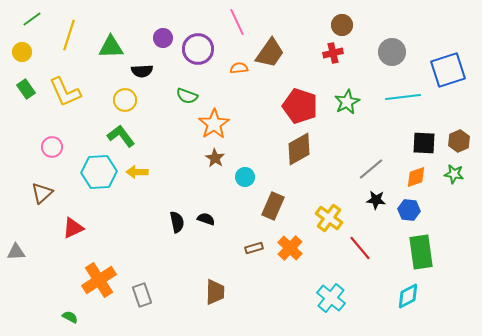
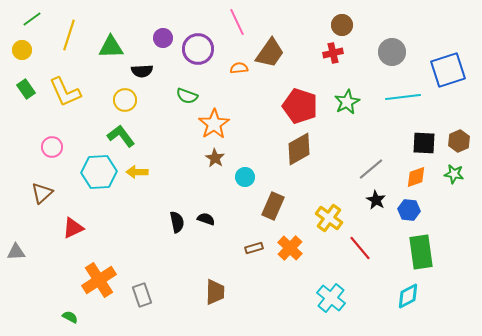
yellow circle at (22, 52): moved 2 px up
black star at (376, 200): rotated 24 degrees clockwise
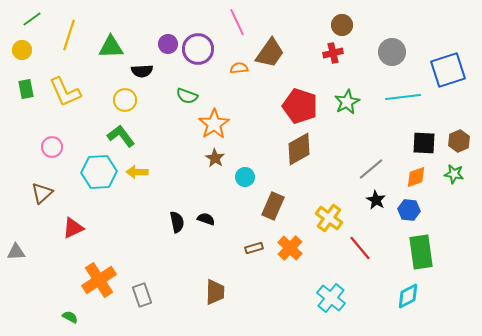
purple circle at (163, 38): moved 5 px right, 6 px down
green rectangle at (26, 89): rotated 24 degrees clockwise
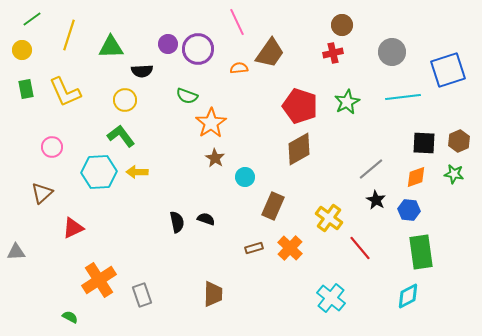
orange star at (214, 124): moved 3 px left, 1 px up
brown trapezoid at (215, 292): moved 2 px left, 2 px down
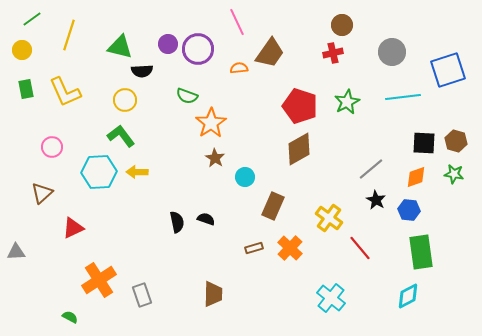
green triangle at (111, 47): moved 9 px right; rotated 16 degrees clockwise
brown hexagon at (459, 141): moved 3 px left; rotated 20 degrees counterclockwise
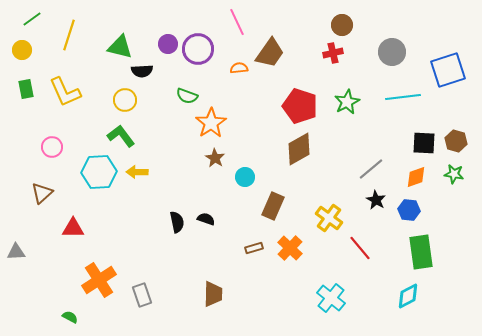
red triangle at (73, 228): rotated 25 degrees clockwise
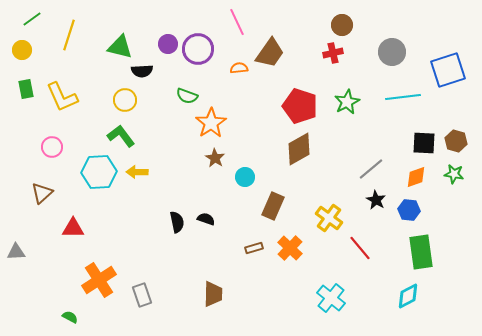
yellow L-shape at (65, 92): moved 3 px left, 5 px down
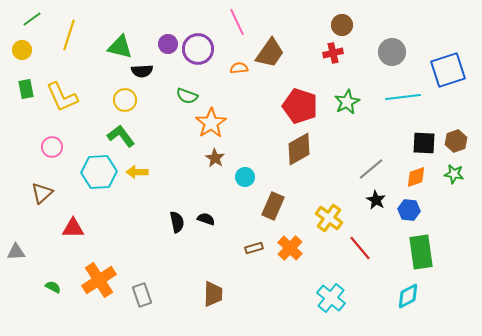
brown hexagon at (456, 141): rotated 25 degrees clockwise
green semicircle at (70, 317): moved 17 px left, 30 px up
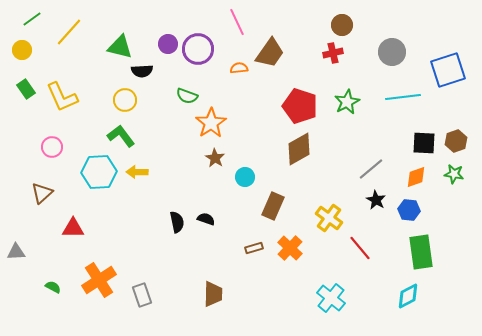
yellow line at (69, 35): moved 3 px up; rotated 24 degrees clockwise
green rectangle at (26, 89): rotated 24 degrees counterclockwise
